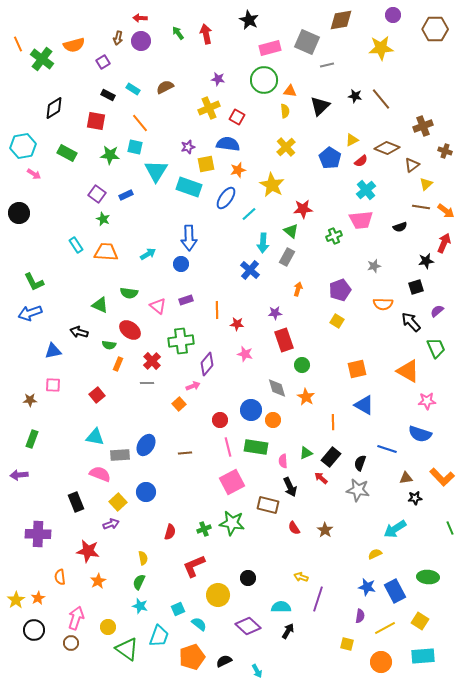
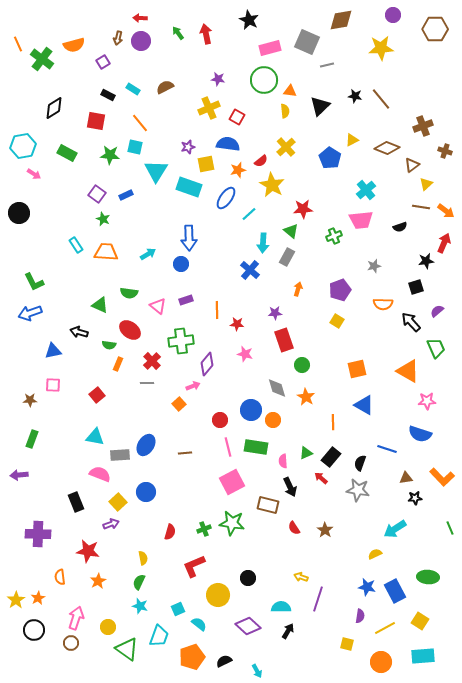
red semicircle at (361, 161): moved 100 px left
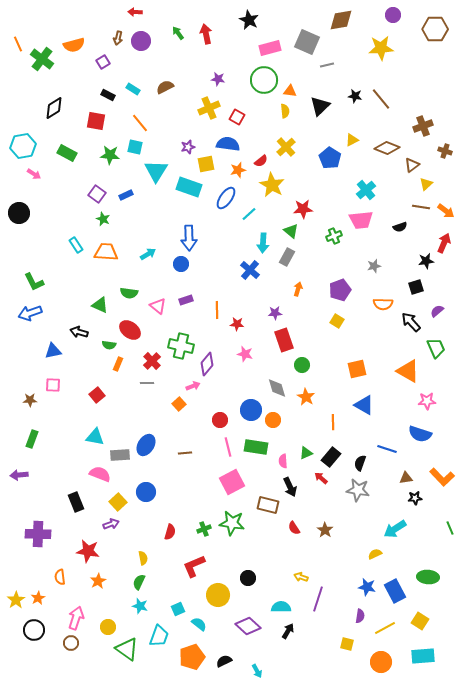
red arrow at (140, 18): moved 5 px left, 6 px up
green cross at (181, 341): moved 5 px down; rotated 20 degrees clockwise
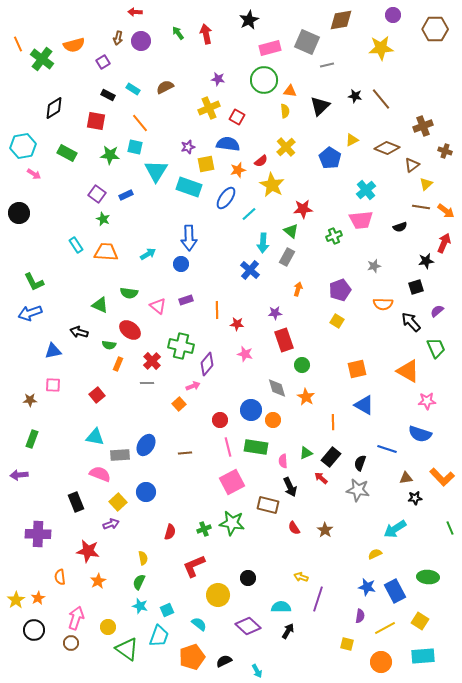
black star at (249, 20): rotated 18 degrees clockwise
cyan square at (178, 609): moved 11 px left, 1 px down
